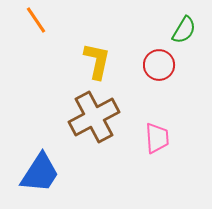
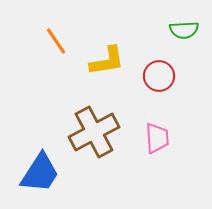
orange line: moved 20 px right, 21 px down
green semicircle: rotated 56 degrees clockwise
yellow L-shape: moved 10 px right; rotated 69 degrees clockwise
red circle: moved 11 px down
brown cross: moved 15 px down
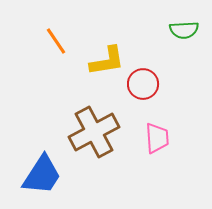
red circle: moved 16 px left, 8 px down
blue trapezoid: moved 2 px right, 2 px down
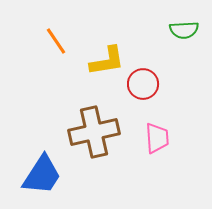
brown cross: rotated 15 degrees clockwise
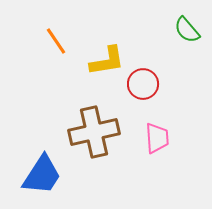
green semicircle: moved 3 px right; rotated 52 degrees clockwise
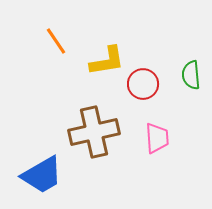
green semicircle: moved 4 px right, 45 px down; rotated 36 degrees clockwise
blue trapezoid: rotated 27 degrees clockwise
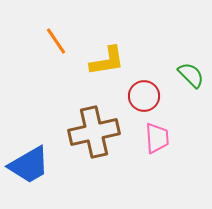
green semicircle: rotated 140 degrees clockwise
red circle: moved 1 px right, 12 px down
blue trapezoid: moved 13 px left, 10 px up
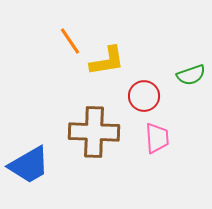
orange line: moved 14 px right
green semicircle: rotated 116 degrees clockwise
brown cross: rotated 15 degrees clockwise
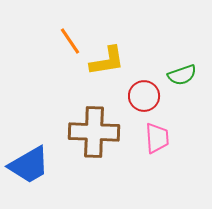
green semicircle: moved 9 px left
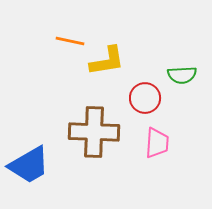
orange line: rotated 44 degrees counterclockwise
green semicircle: rotated 16 degrees clockwise
red circle: moved 1 px right, 2 px down
pink trapezoid: moved 5 px down; rotated 8 degrees clockwise
